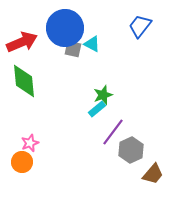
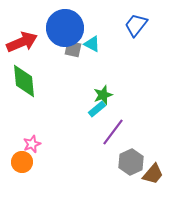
blue trapezoid: moved 4 px left, 1 px up
pink star: moved 2 px right, 1 px down
gray hexagon: moved 12 px down
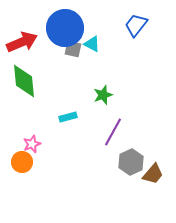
cyan rectangle: moved 29 px left, 8 px down; rotated 24 degrees clockwise
purple line: rotated 8 degrees counterclockwise
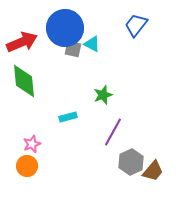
orange circle: moved 5 px right, 4 px down
brown trapezoid: moved 3 px up
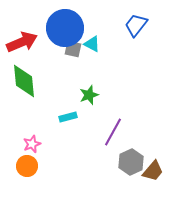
green star: moved 14 px left
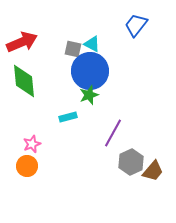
blue circle: moved 25 px right, 43 px down
purple line: moved 1 px down
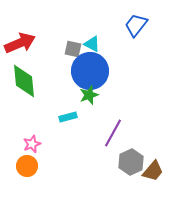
red arrow: moved 2 px left, 1 px down
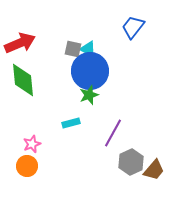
blue trapezoid: moved 3 px left, 2 px down
cyan triangle: moved 4 px left, 5 px down
green diamond: moved 1 px left, 1 px up
cyan rectangle: moved 3 px right, 6 px down
brown trapezoid: moved 1 px right, 1 px up
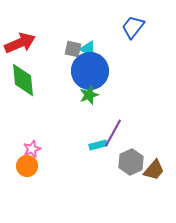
cyan rectangle: moved 27 px right, 22 px down
pink star: moved 5 px down
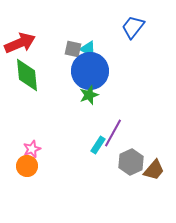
green diamond: moved 4 px right, 5 px up
cyan rectangle: rotated 42 degrees counterclockwise
